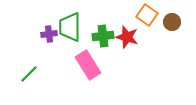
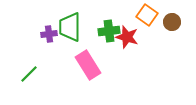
green cross: moved 6 px right, 5 px up
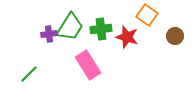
brown circle: moved 3 px right, 14 px down
green trapezoid: rotated 148 degrees counterclockwise
green cross: moved 8 px left, 2 px up
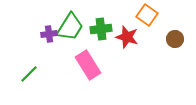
brown circle: moved 3 px down
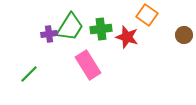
brown circle: moved 9 px right, 4 px up
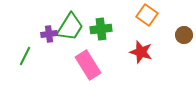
red star: moved 14 px right, 15 px down
green line: moved 4 px left, 18 px up; rotated 18 degrees counterclockwise
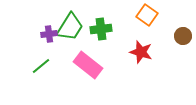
brown circle: moved 1 px left, 1 px down
green line: moved 16 px right, 10 px down; rotated 24 degrees clockwise
pink rectangle: rotated 20 degrees counterclockwise
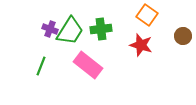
green trapezoid: moved 4 px down
purple cross: moved 1 px right, 5 px up; rotated 28 degrees clockwise
red star: moved 7 px up
green line: rotated 30 degrees counterclockwise
